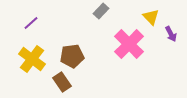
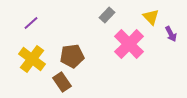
gray rectangle: moved 6 px right, 4 px down
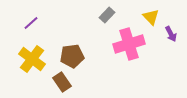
pink cross: rotated 28 degrees clockwise
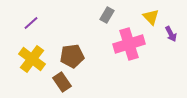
gray rectangle: rotated 14 degrees counterclockwise
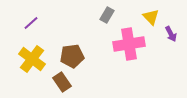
pink cross: rotated 8 degrees clockwise
